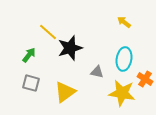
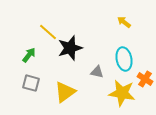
cyan ellipse: rotated 20 degrees counterclockwise
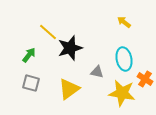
yellow triangle: moved 4 px right, 3 px up
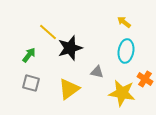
cyan ellipse: moved 2 px right, 8 px up; rotated 20 degrees clockwise
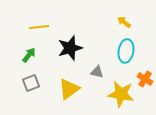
yellow line: moved 9 px left, 5 px up; rotated 48 degrees counterclockwise
gray square: rotated 36 degrees counterclockwise
yellow star: moved 1 px left, 1 px down
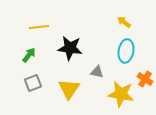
black star: rotated 25 degrees clockwise
gray square: moved 2 px right
yellow triangle: rotated 20 degrees counterclockwise
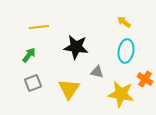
black star: moved 6 px right, 1 px up
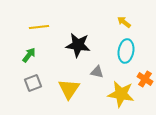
black star: moved 2 px right, 2 px up
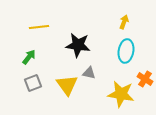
yellow arrow: rotated 72 degrees clockwise
green arrow: moved 2 px down
gray triangle: moved 8 px left, 1 px down
yellow triangle: moved 2 px left, 4 px up; rotated 10 degrees counterclockwise
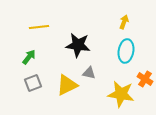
yellow triangle: rotated 40 degrees clockwise
